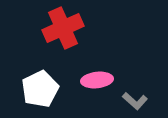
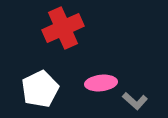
pink ellipse: moved 4 px right, 3 px down
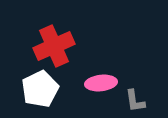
red cross: moved 9 px left, 18 px down
gray L-shape: rotated 40 degrees clockwise
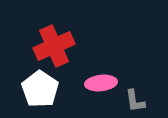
white pentagon: rotated 12 degrees counterclockwise
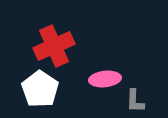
pink ellipse: moved 4 px right, 4 px up
gray L-shape: rotated 10 degrees clockwise
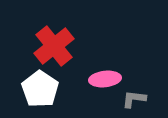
red cross: rotated 15 degrees counterclockwise
gray L-shape: moved 1 px left, 2 px up; rotated 95 degrees clockwise
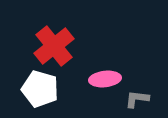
white pentagon: rotated 18 degrees counterclockwise
gray L-shape: moved 3 px right
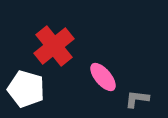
pink ellipse: moved 2 px left, 2 px up; rotated 56 degrees clockwise
white pentagon: moved 14 px left
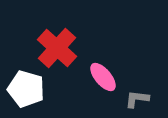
red cross: moved 3 px right, 2 px down; rotated 9 degrees counterclockwise
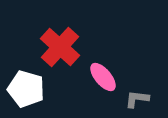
red cross: moved 3 px right, 1 px up
